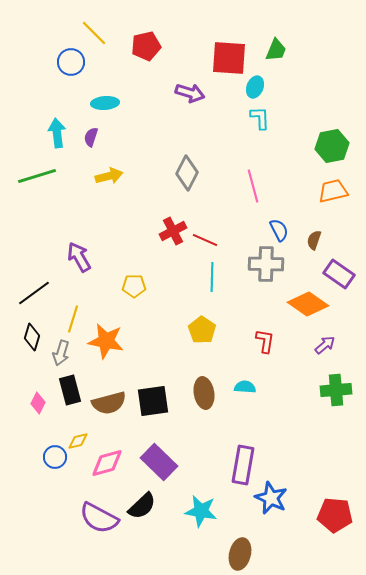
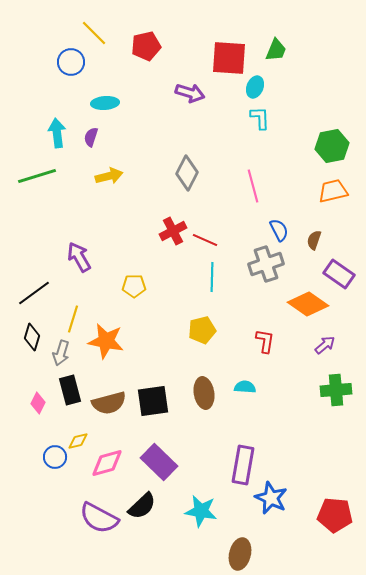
gray cross at (266, 264): rotated 20 degrees counterclockwise
yellow pentagon at (202, 330): rotated 24 degrees clockwise
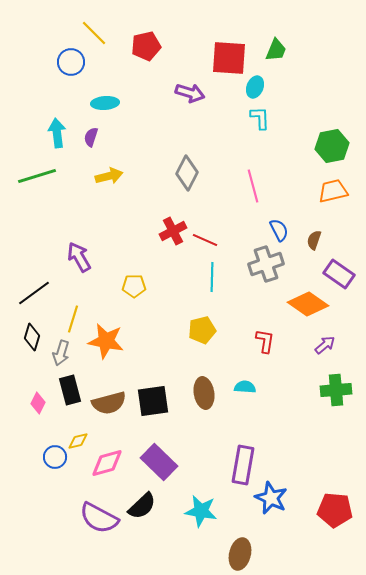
red pentagon at (335, 515): moved 5 px up
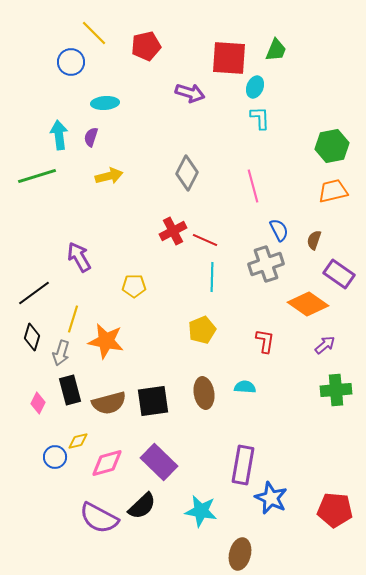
cyan arrow at (57, 133): moved 2 px right, 2 px down
yellow pentagon at (202, 330): rotated 8 degrees counterclockwise
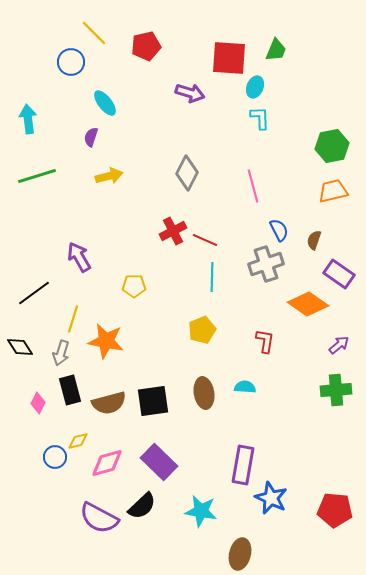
cyan ellipse at (105, 103): rotated 56 degrees clockwise
cyan arrow at (59, 135): moved 31 px left, 16 px up
black diamond at (32, 337): moved 12 px left, 10 px down; rotated 48 degrees counterclockwise
purple arrow at (325, 345): moved 14 px right
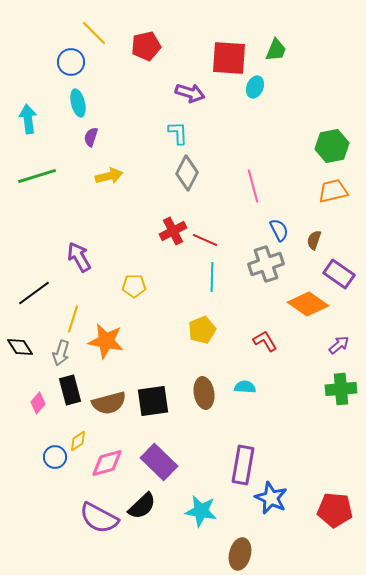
cyan ellipse at (105, 103): moved 27 px left; rotated 24 degrees clockwise
cyan L-shape at (260, 118): moved 82 px left, 15 px down
red L-shape at (265, 341): rotated 40 degrees counterclockwise
green cross at (336, 390): moved 5 px right, 1 px up
pink diamond at (38, 403): rotated 15 degrees clockwise
yellow diamond at (78, 441): rotated 20 degrees counterclockwise
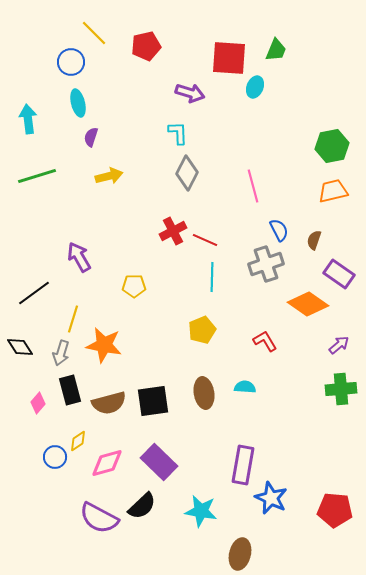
orange star at (106, 341): moved 2 px left, 4 px down
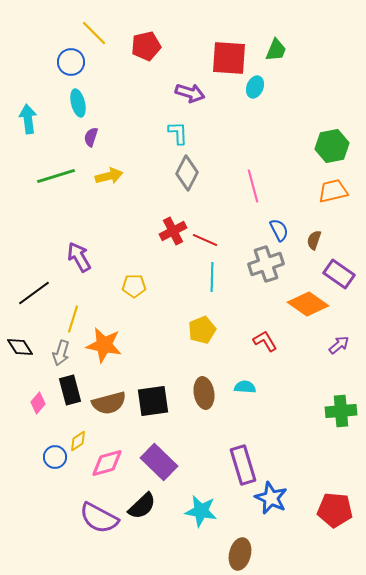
green line at (37, 176): moved 19 px right
green cross at (341, 389): moved 22 px down
purple rectangle at (243, 465): rotated 27 degrees counterclockwise
